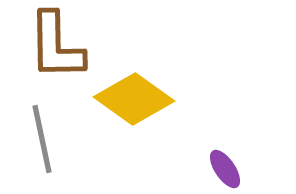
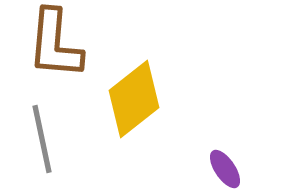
brown L-shape: moved 1 px left, 2 px up; rotated 6 degrees clockwise
yellow diamond: rotated 74 degrees counterclockwise
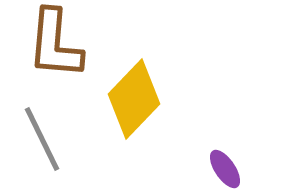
yellow diamond: rotated 8 degrees counterclockwise
gray line: rotated 14 degrees counterclockwise
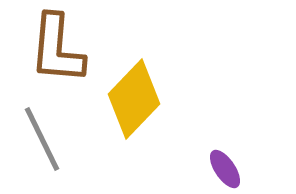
brown L-shape: moved 2 px right, 5 px down
